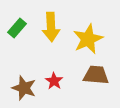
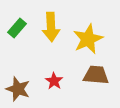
brown star: moved 6 px left, 1 px down
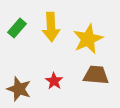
brown star: moved 1 px right
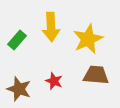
green rectangle: moved 12 px down
red star: rotated 12 degrees counterclockwise
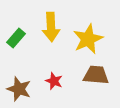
green rectangle: moved 1 px left, 2 px up
